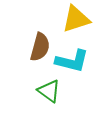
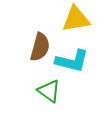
yellow triangle: rotated 8 degrees clockwise
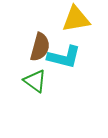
cyan L-shape: moved 8 px left, 4 px up
green triangle: moved 14 px left, 10 px up
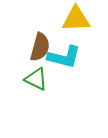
yellow triangle: rotated 8 degrees clockwise
green triangle: moved 1 px right, 2 px up; rotated 10 degrees counterclockwise
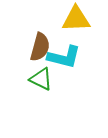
green triangle: moved 5 px right
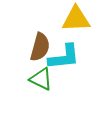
cyan L-shape: rotated 20 degrees counterclockwise
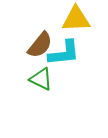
brown semicircle: moved 2 px up; rotated 24 degrees clockwise
cyan L-shape: moved 4 px up
